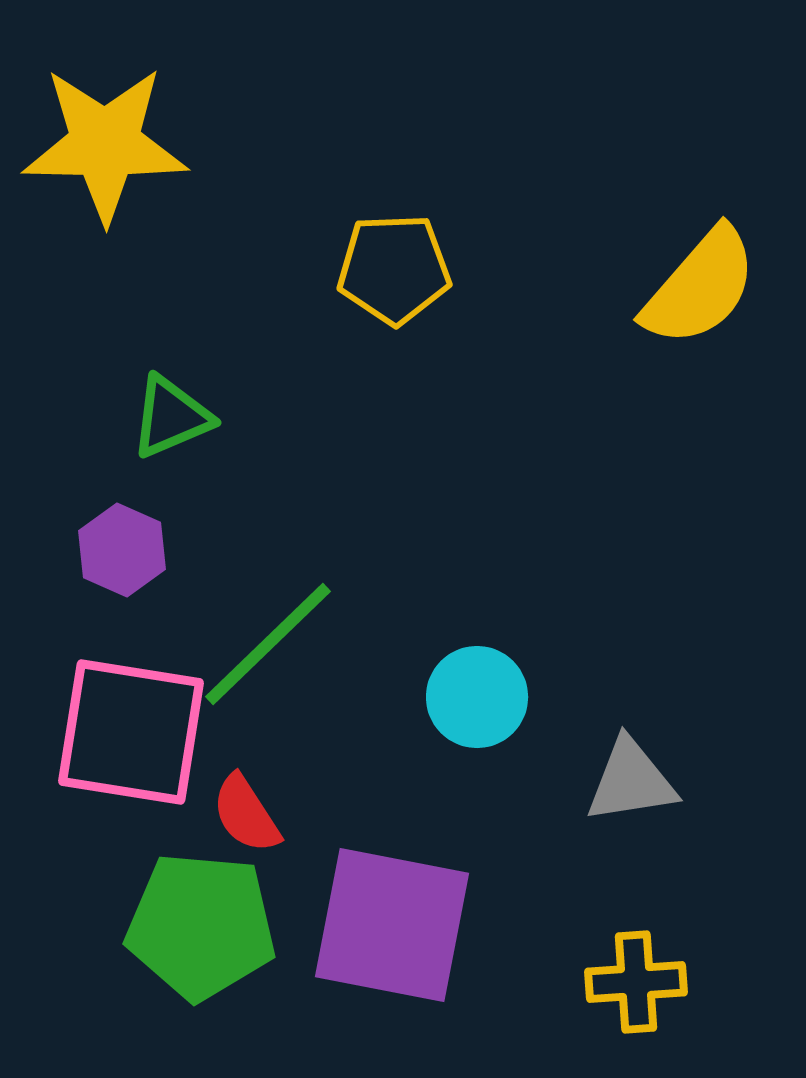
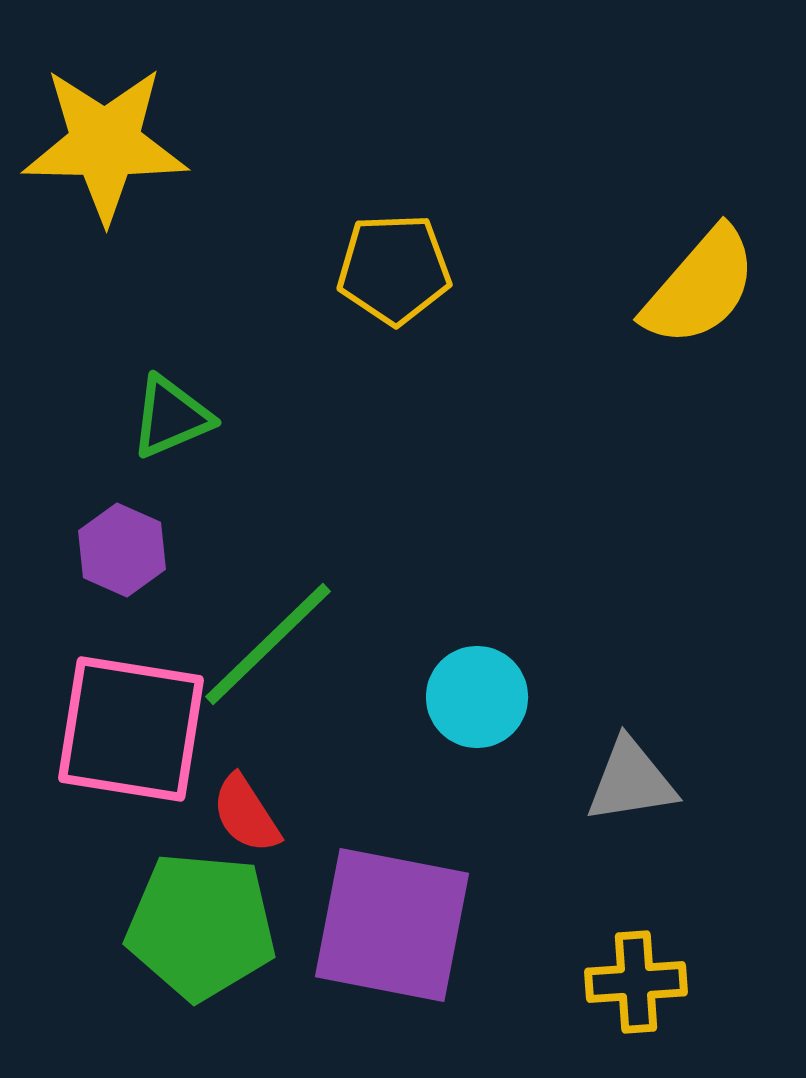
pink square: moved 3 px up
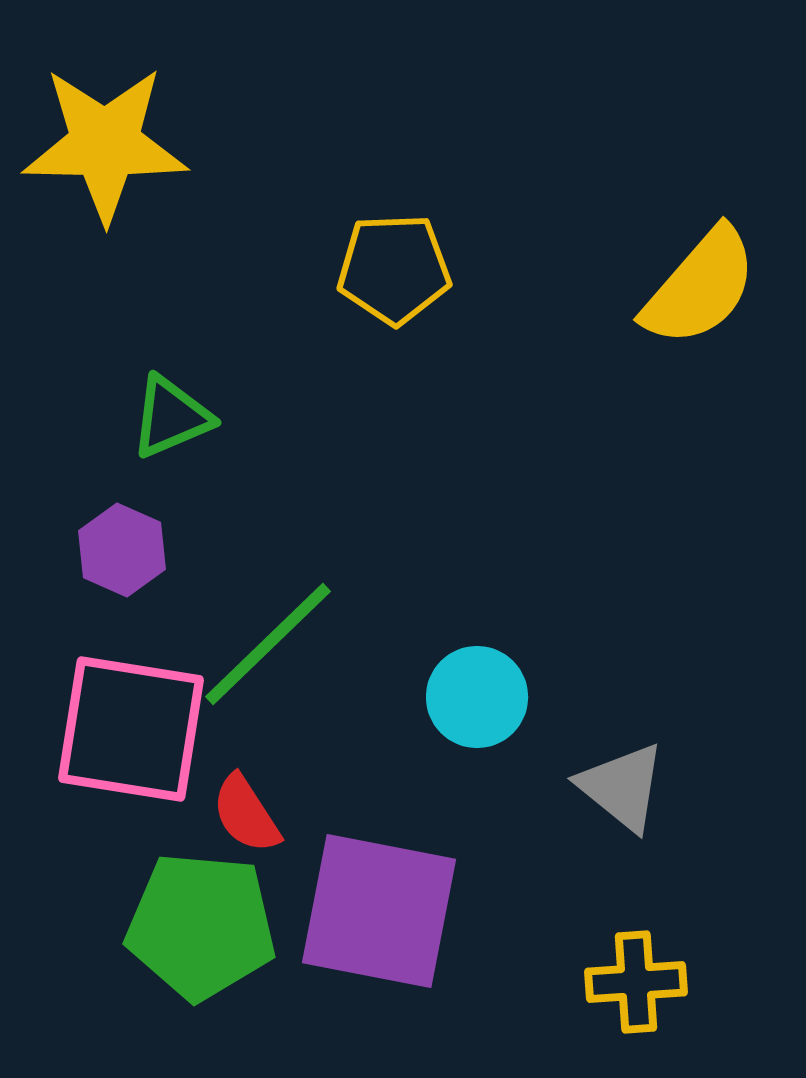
gray triangle: moved 9 px left, 6 px down; rotated 48 degrees clockwise
purple square: moved 13 px left, 14 px up
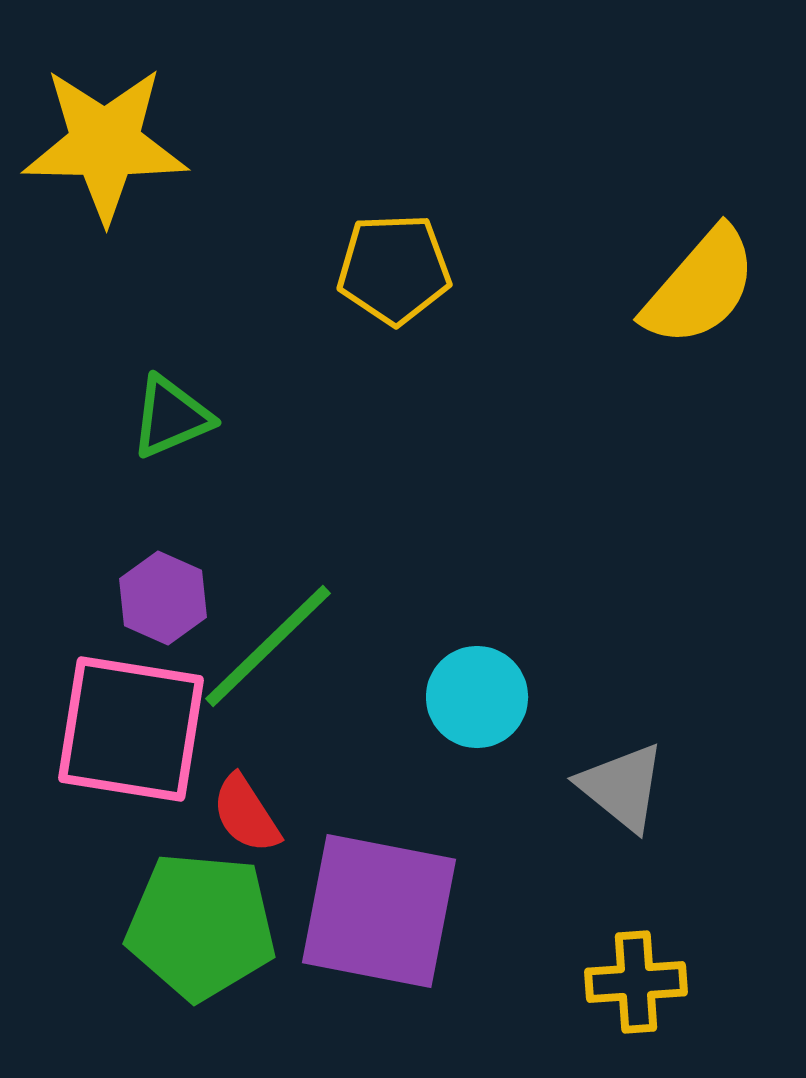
purple hexagon: moved 41 px right, 48 px down
green line: moved 2 px down
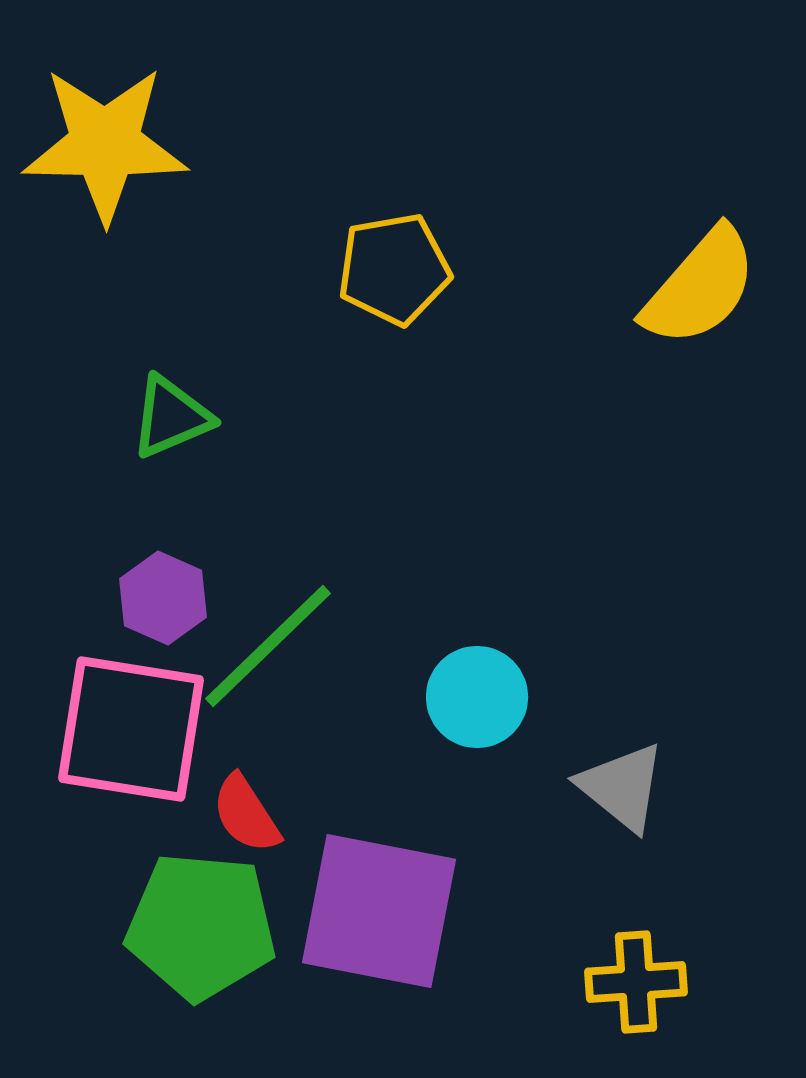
yellow pentagon: rotated 8 degrees counterclockwise
